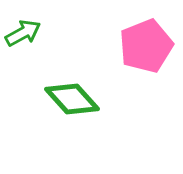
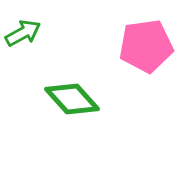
pink pentagon: rotated 14 degrees clockwise
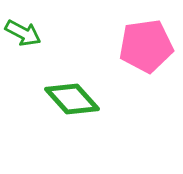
green arrow: rotated 57 degrees clockwise
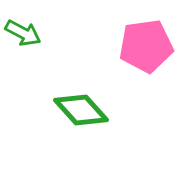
green diamond: moved 9 px right, 11 px down
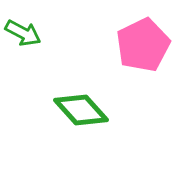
pink pentagon: moved 3 px left, 1 px up; rotated 18 degrees counterclockwise
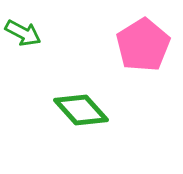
pink pentagon: rotated 6 degrees counterclockwise
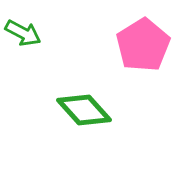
green diamond: moved 3 px right
